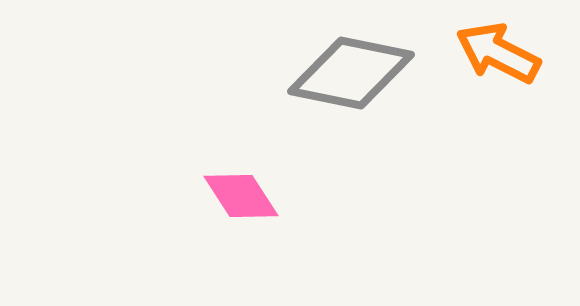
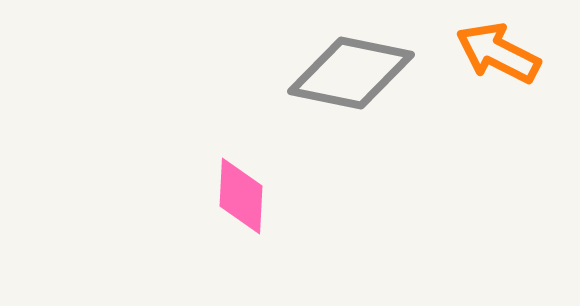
pink diamond: rotated 36 degrees clockwise
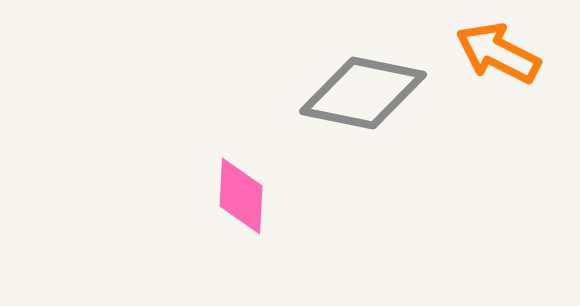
gray diamond: moved 12 px right, 20 px down
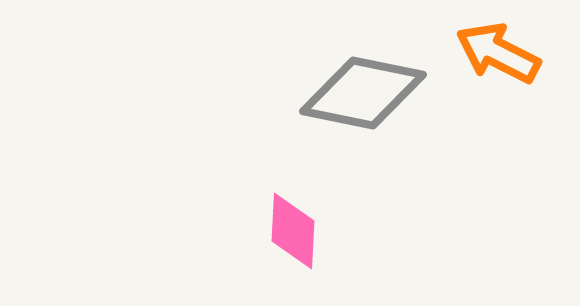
pink diamond: moved 52 px right, 35 px down
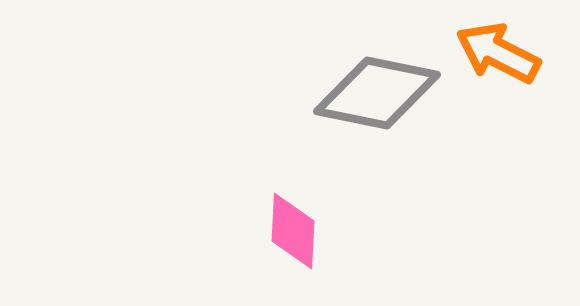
gray diamond: moved 14 px right
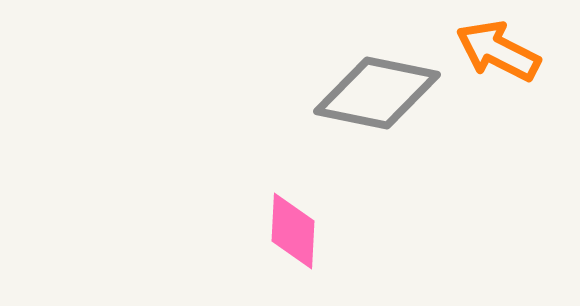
orange arrow: moved 2 px up
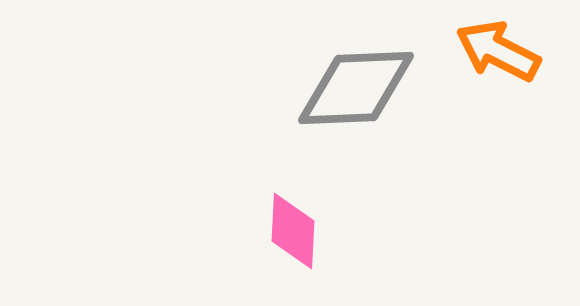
gray diamond: moved 21 px left, 5 px up; rotated 14 degrees counterclockwise
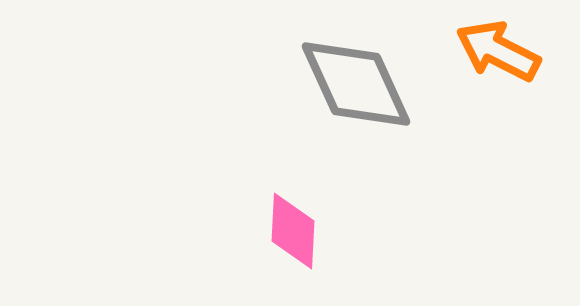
gray diamond: moved 4 px up; rotated 68 degrees clockwise
